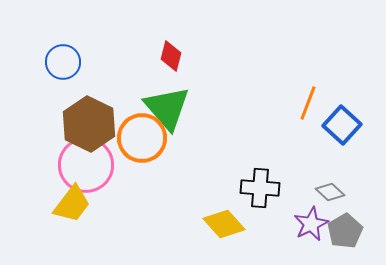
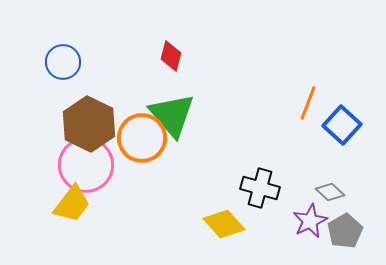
green triangle: moved 5 px right, 7 px down
black cross: rotated 12 degrees clockwise
purple star: moved 1 px left, 3 px up
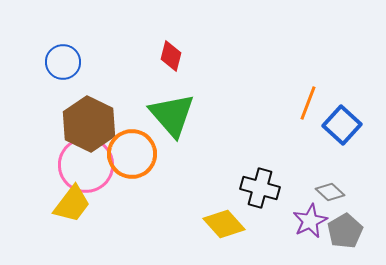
orange circle: moved 10 px left, 16 px down
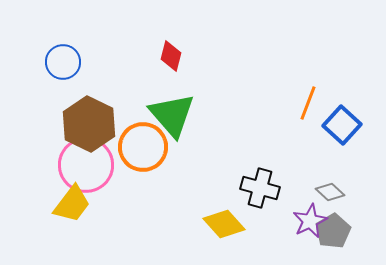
orange circle: moved 11 px right, 7 px up
gray pentagon: moved 12 px left
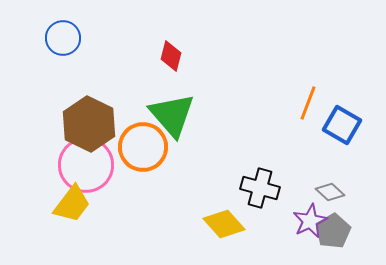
blue circle: moved 24 px up
blue square: rotated 12 degrees counterclockwise
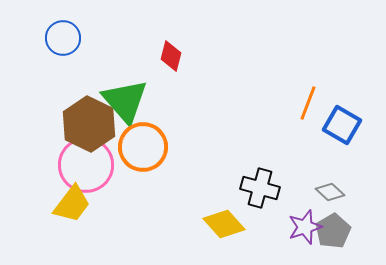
green triangle: moved 47 px left, 14 px up
purple star: moved 5 px left, 6 px down; rotated 8 degrees clockwise
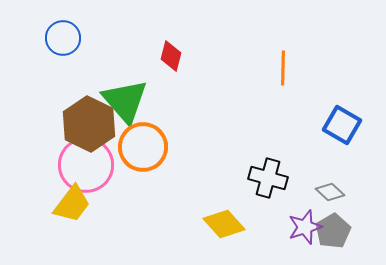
orange line: moved 25 px left, 35 px up; rotated 20 degrees counterclockwise
black cross: moved 8 px right, 10 px up
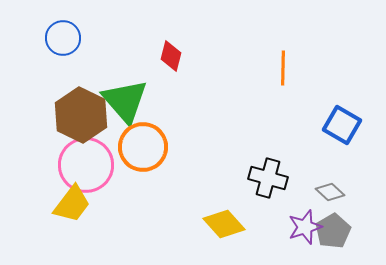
brown hexagon: moved 8 px left, 9 px up
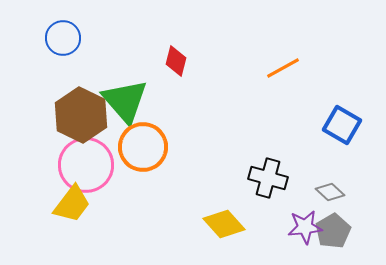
red diamond: moved 5 px right, 5 px down
orange line: rotated 60 degrees clockwise
purple star: rotated 12 degrees clockwise
